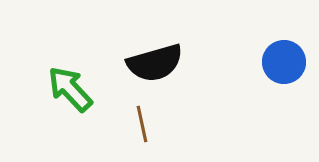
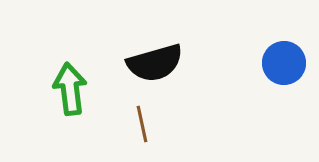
blue circle: moved 1 px down
green arrow: rotated 36 degrees clockwise
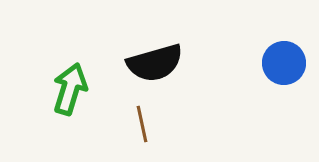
green arrow: rotated 24 degrees clockwise
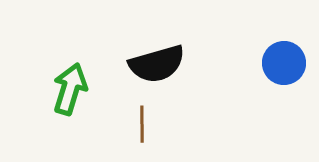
black semicircle: moved 2 px right, 1 px down
brown line: rotated 12 degrees clockwise
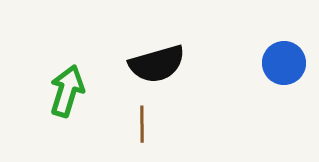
green arrow: moved 3 px left, 2 px down
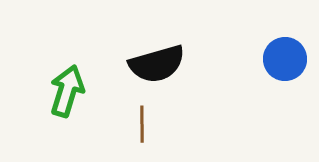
blue circle: moved 1 px right, 4 px up
